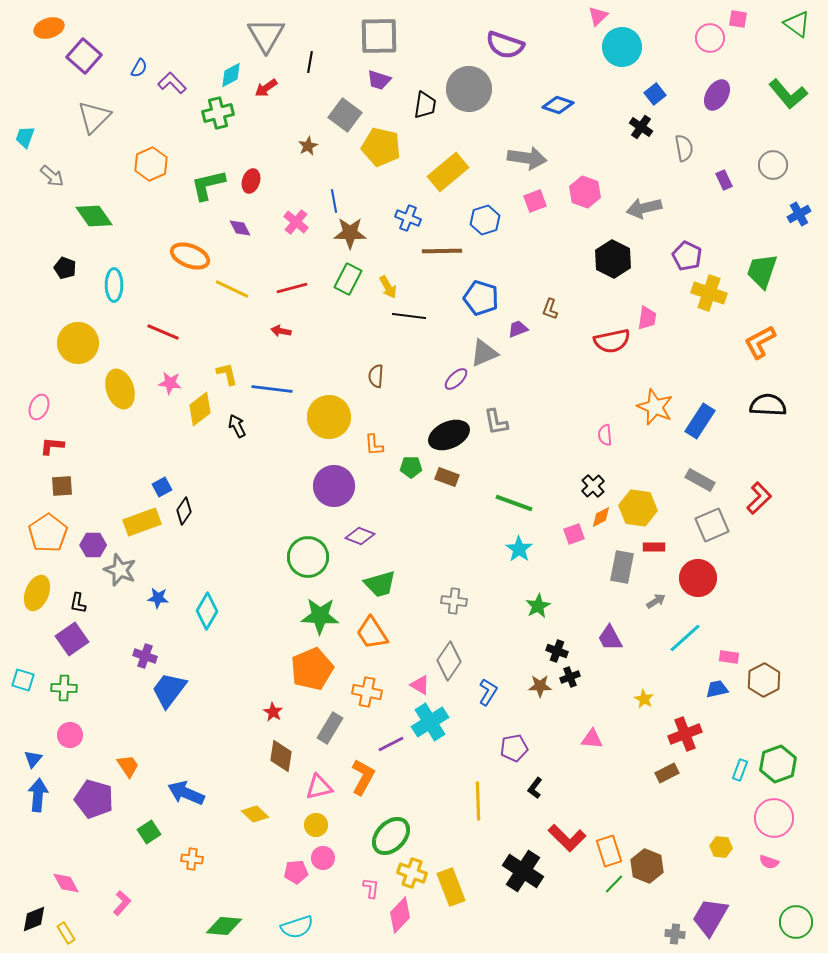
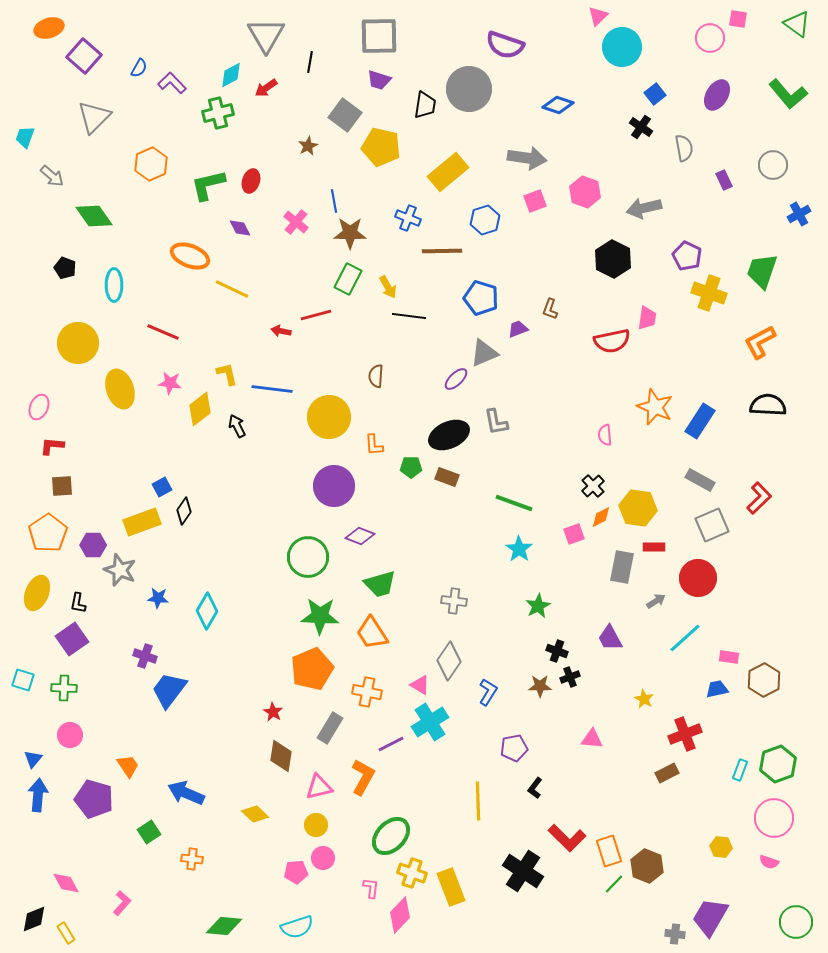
red line at (292, 288): moved 24 px right, 27 px down
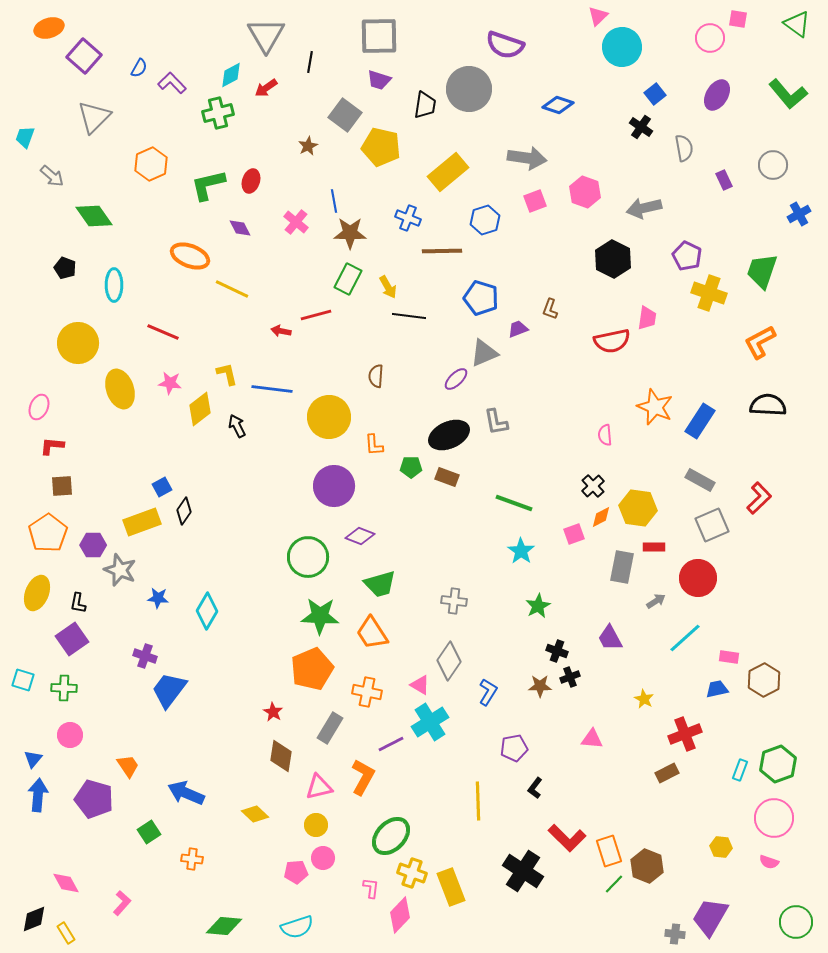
cyan star at (519, 549): moved 2 px right, 2 px down
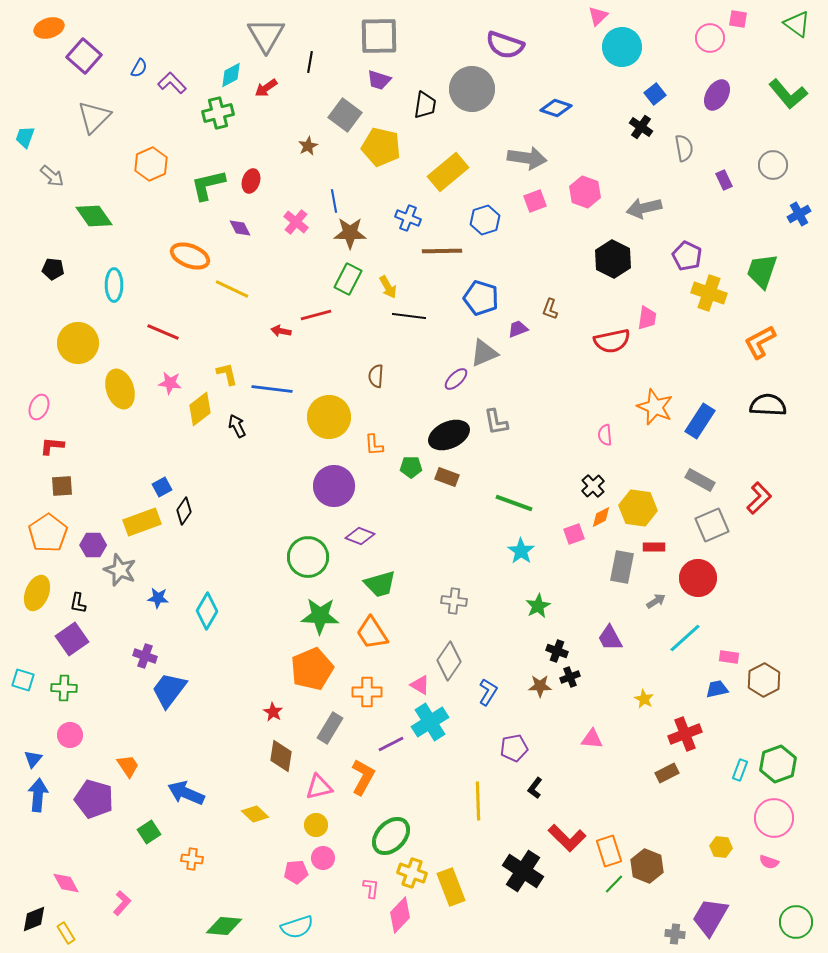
gray circle at (469, 89): moved 3 px right
blue diamond at (558, 105): moved 2 px left, 3 px down
black pentagon at (65, 268): moved 12 px left, 1 px down; rotated 15 degrees counterclockwise
orange cross at (367, 692): rotated 12 degrees counterclockwise
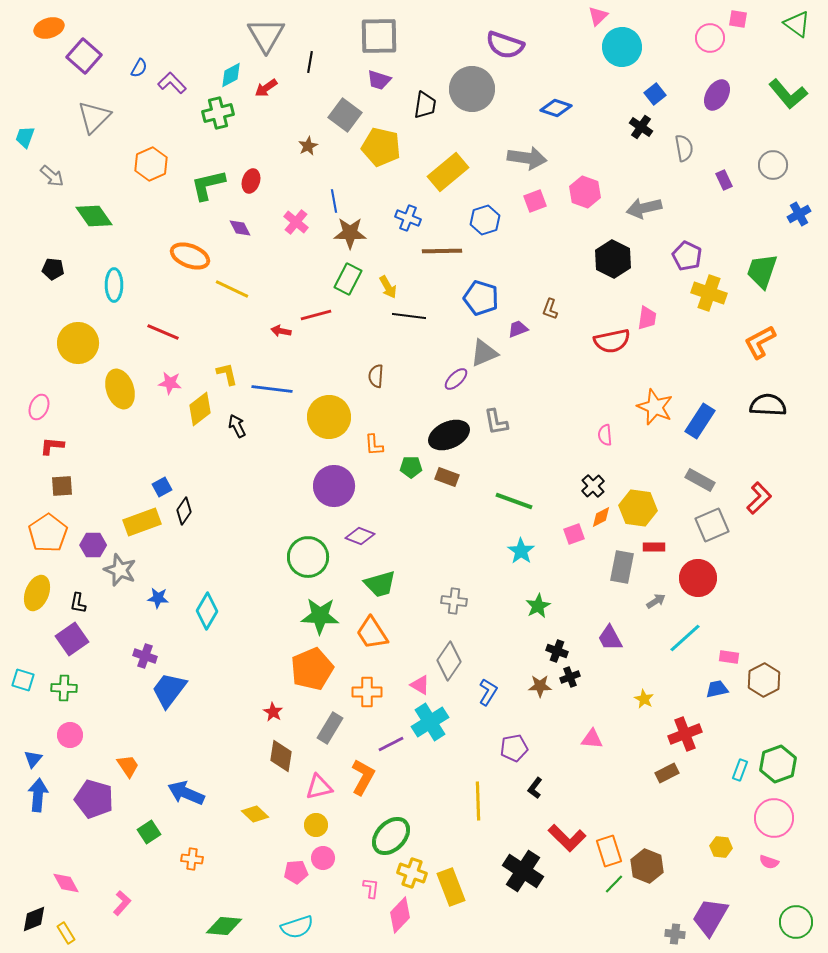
green line at (514, 503): moved 2 px up
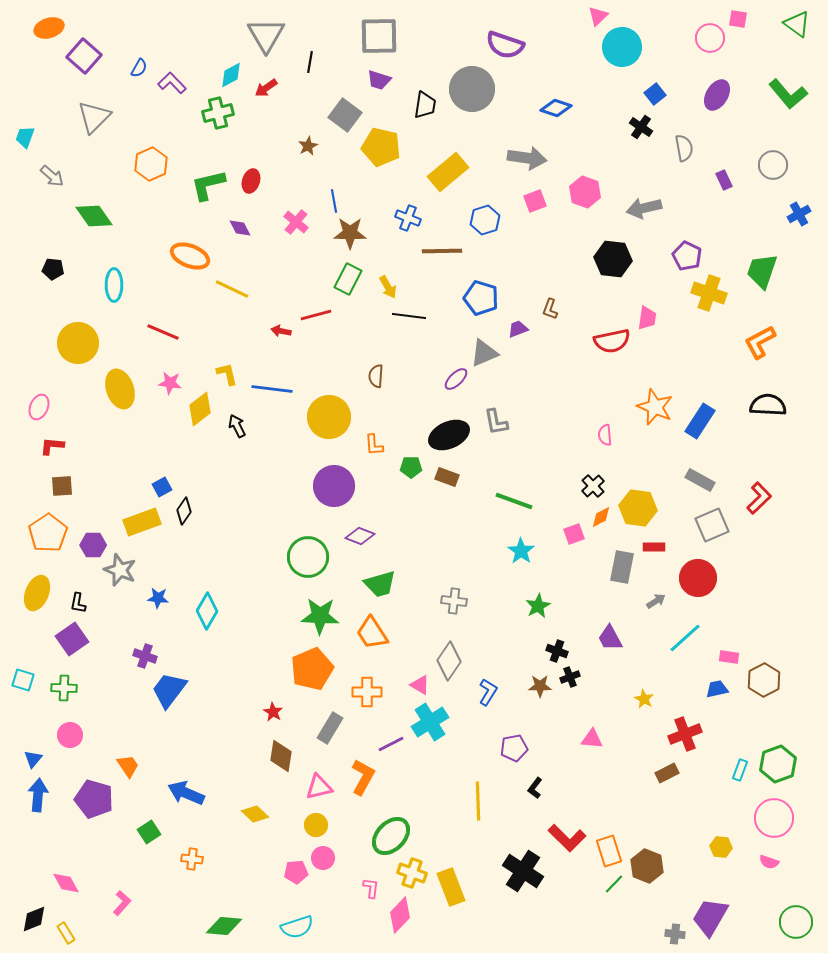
black hexagon at (613, 259): rotated 21 degrees counterclockwise
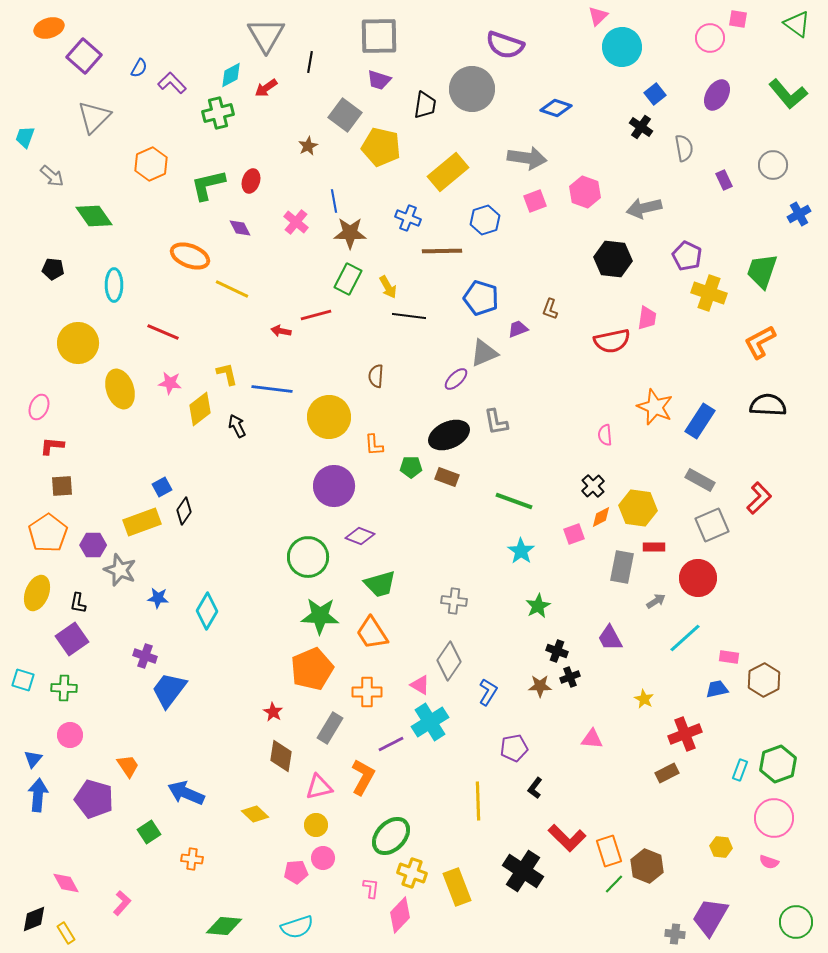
yellow rectangle at (451, 887): moved 6 px right
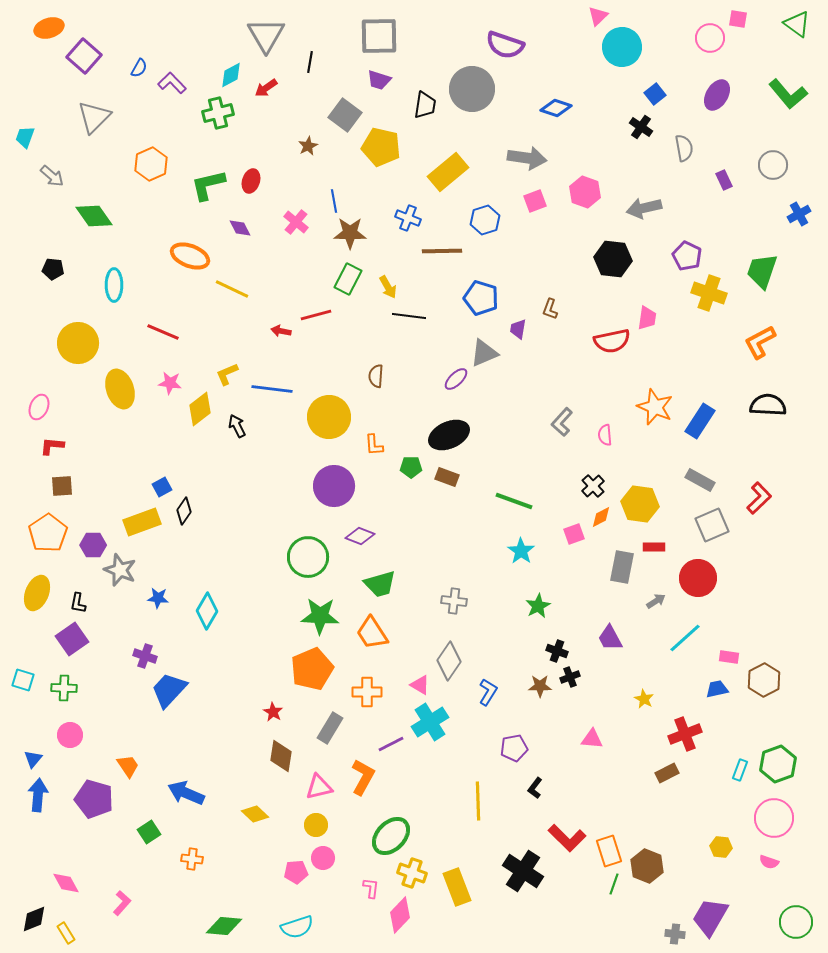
purple trapezoid at (518, 329): rotated 60 degrees counterclockwise
yellow L-shape at (227, 374): rotated 100 degrees counterclockwise
gray L-shape at (496, 422): moved 66 px right; rotated 52 degrees clockwise
yellow hexagon at (638, 508): moved 2 px right, 4 px up
blue trapezoid at (169, 690): rotated 6 degrees clockwise
green line at (614, 884): rotated 25 degrees counterclockwise
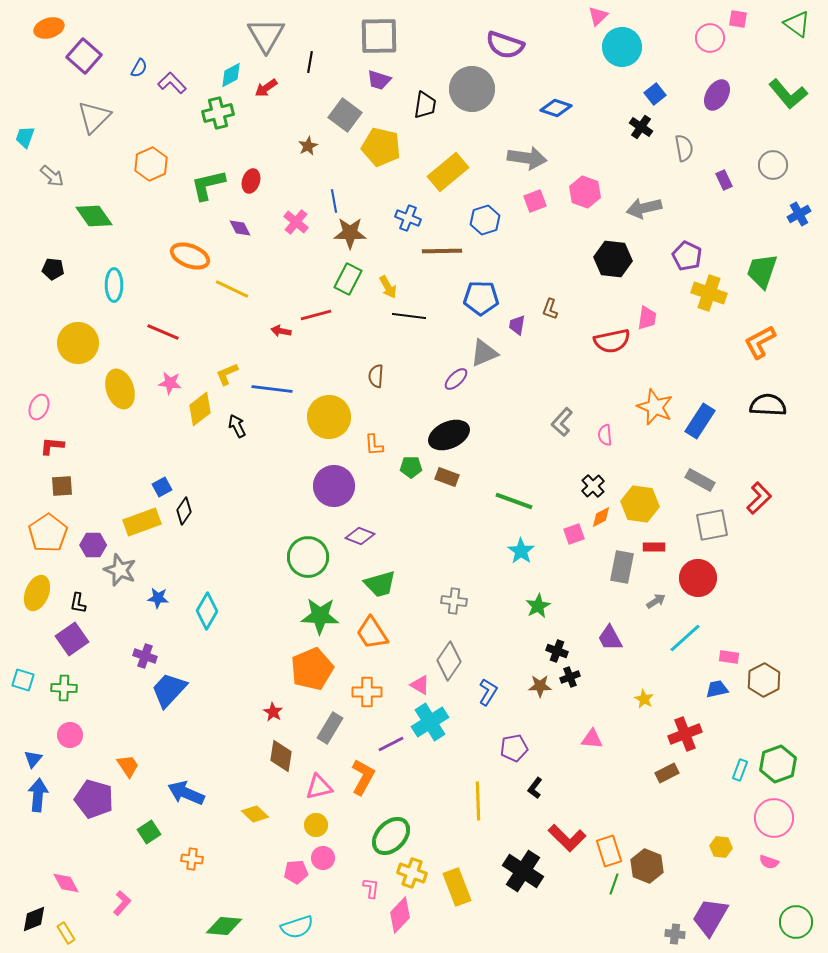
blue pentagon at (481, 298): rotated 16 degrees counterclockwise
purple trapezoid at (518, 329): moved 1 px left, 4 px up
gray square at (712, 525): rotated 12 degrees clockwise
